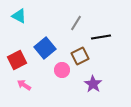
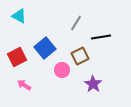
red square: moved 3 px up
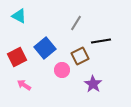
black line: moved 4 px down
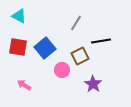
red square: moved 1 px right, 10 px up; rotated 36 degrees clockwise
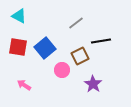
gray line: rotated 21 degrees clockwise
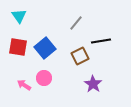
cyan triangle: rotated 28 degrees clockwise
gray line: rotated 14 degrees counterclockwise
pink circle: moved 18 px left, 8 px down
